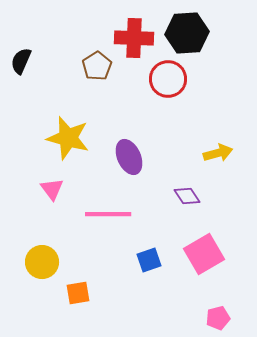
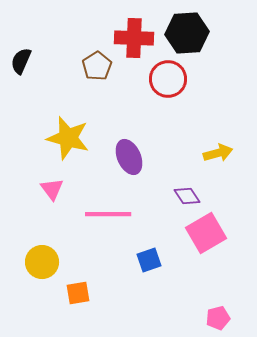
pink square: moved 2 px right, 21 px up
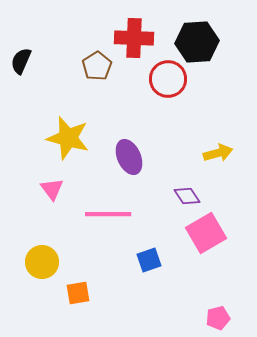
black hexagon: moved 10 px right, 9 px down
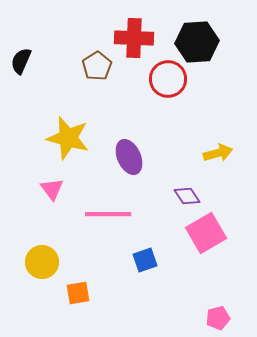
blue square: moved 4 px left
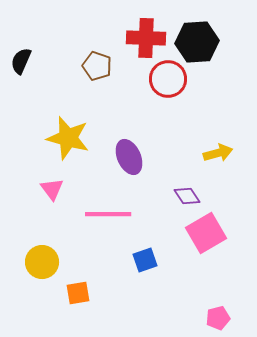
red cross: moved 12 px right
brown pentagon: rotated 20 degrees counterclockwise
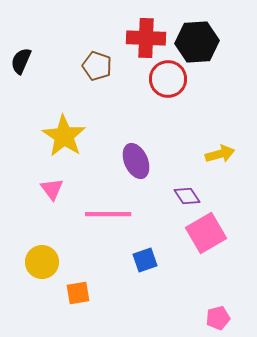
yellow star: moved 4 px left, 2 px up; rotated 18 degrees clockwise
yellow arrow: moved 2 px right, 1 px down
purple ellipse: moved 7 px right, 4 px down
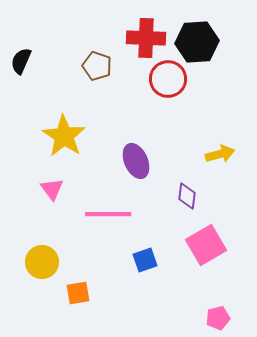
purple diamond: rotated 40 degrees clockwise
pink square: moved 12 px down
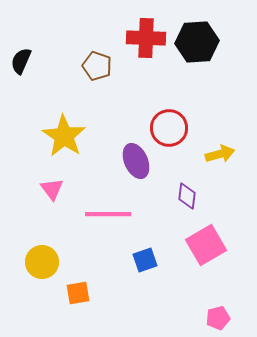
red circle: moved 1 px right, 49 px down
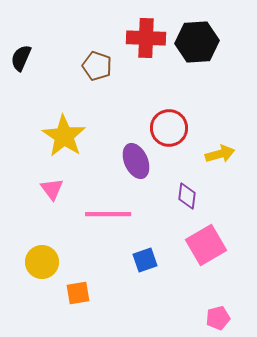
black semicircle: moved 3 px up
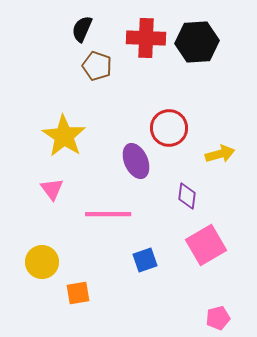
black semicircle: moved 61 px right, 29 px up
